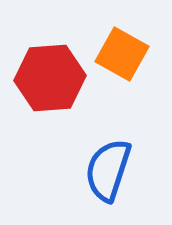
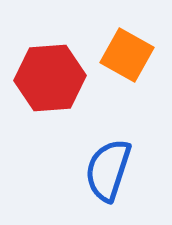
orange square: moved 5 px right, 1 px down
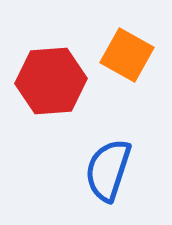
red hexagon: moved 1 px right, 3 px down
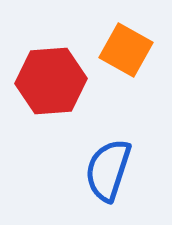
orange square: moved 1 px left, 5 px up
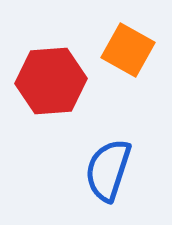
orange square: moved 2 px right
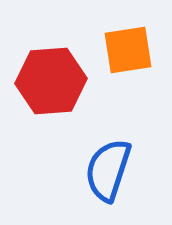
orange square: rotated 38 degrees counterclockwise
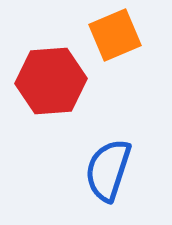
orange square: moved 13 px left, 15 px up; rotated 14 degrees counterclockwise
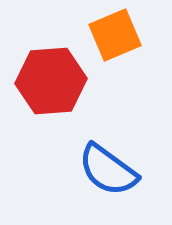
blue semicircle: rotated 72 degrees counterclockwise
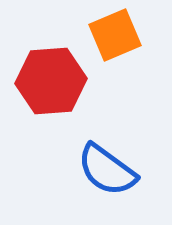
blue semicircle: moved 1 px left
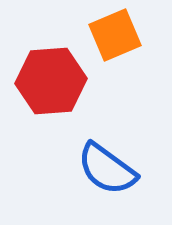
blue semicircle: moved 1 px up
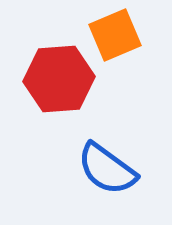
red hexagon: moved 8 px right, 2 px up
